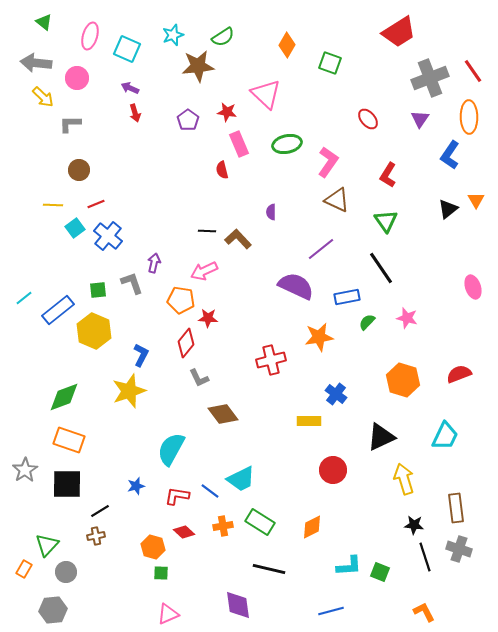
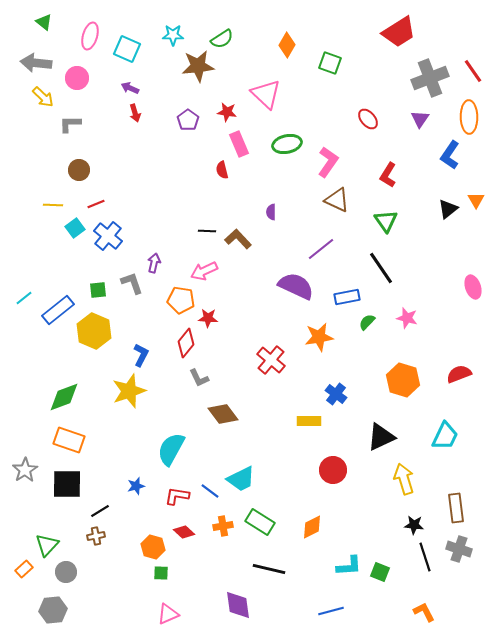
cyan star at (173, 35): rotated 20 degrees clockwise
green semicircle at (223, 37): moved 1 px left, 2 px down
red cross at (271, 360): rotated 36 degrees counterclockwise
orange rectangle at (24, 569): rotated 18 degrees clockwise
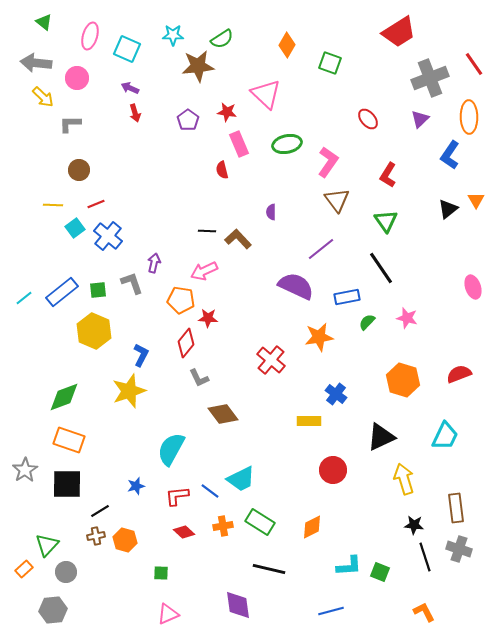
red line at (473, 71): moved 1 px right, 7 px up
purple triangle at (420, 119): rotated 12 degrees clockwise
brown triangle at (337, 200): rotated 28 degrees clockwise
blue rectangle at (58, 310): moved 4 px right, 18 px up
red L-shape at (177, 496): rotated 15 degrees counterclockwise
orange hexagon at (153, 547): moved 28 px left, 7 px up
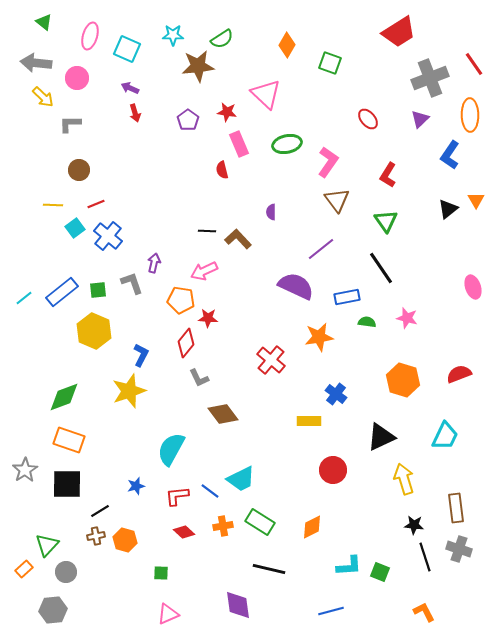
orange ellipse at (469, 117): moved 1 px right, 2 px up
green semicircle at (367, 322): rotated 54 degrees clockwise
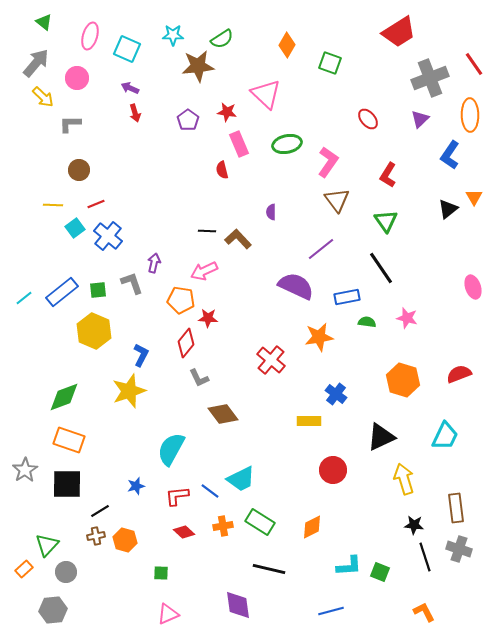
gray arrow at (36, 63): rotated 124 degrees clockwise
orange triangle at (476, 200): moved 2 px left, 3 px up
